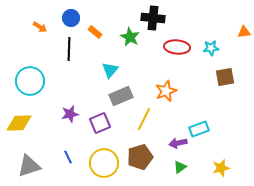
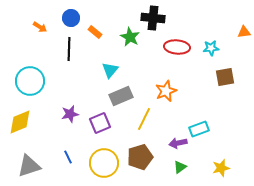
yellow diamond: moved 1 px right, 1 px up; rotated 20 degrees counterclockwise
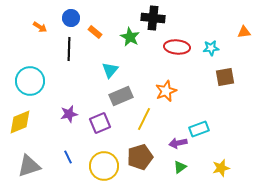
purple star: moved 1 px left
yellow circle: moved 3 px down
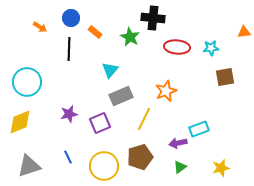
cyan circle: moved 3 px left, 1 px down
